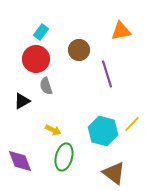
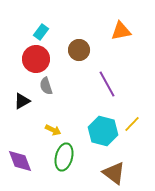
purple line: moved 10 px down; rotated 12 degrees counterclockwise
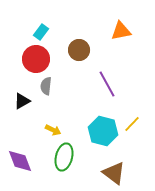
gray semicircle: rotated 24 degrees clockwise
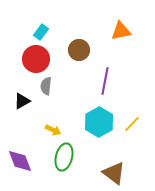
purple line: moved 2 px left, 3 px up; rotated 40 degrees clockwise
cyan hexagon: moved 4 px left, 9 px up; rotated 16 degrees clockwise
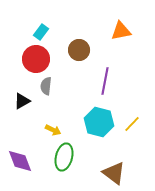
cyan hexagon: rotated 16 degrees counterclockwise
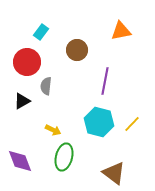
brown circle: moved 2 px left
red circle: moved 9 px left, 3 px down
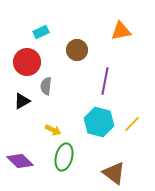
cyan rectangle: rotated 28 degrees clockwise
purple diamond: rotated 24 degrees counterclockwise
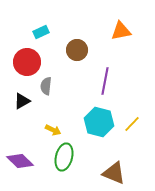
brown triangle: rotated 15 degrees counterclockwise
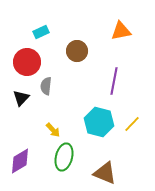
brown circle: moved 1 px down
purple line: moved 9 px right
black triangle: moved 1 px left, 3 px up; rotated 18 degrees counterclockwise
yellow arrow: rotated 21 degrees clockwise
purple diamond: rotated 76 degrees counterclockwise
brown triangle: moved 9 px left
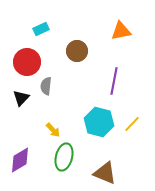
cyan rectangle: moved 3 px up
purple diamond: moved 1 px up
